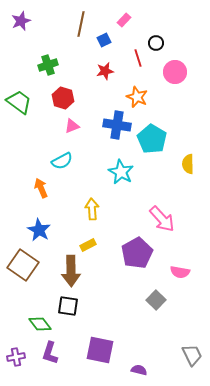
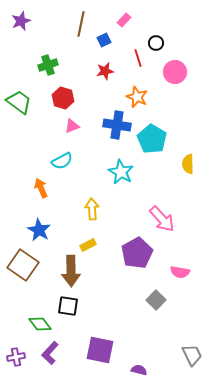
purple L-shape: rotated 25 degrees clockwise
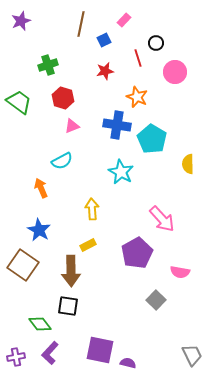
purple semicircle: moved 11 px left, 7 px up
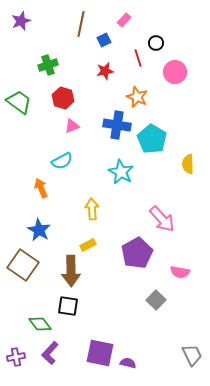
purple square: moved 3 px down
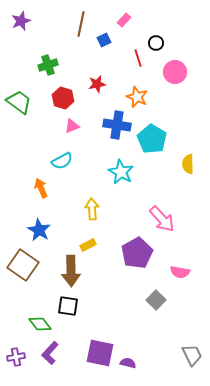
red star: moved 8 px left, 13 px down
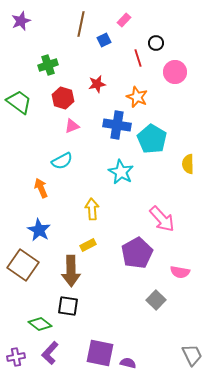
green diamond: rotated 15 degrees counterclockwise
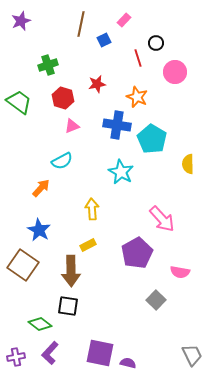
orange arrow: rotated 66 degrees clockwise
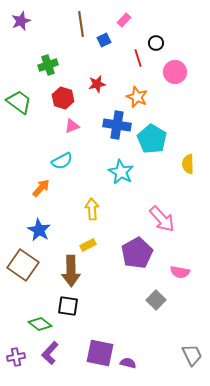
brown line: rotated 20 degrees counterclockwise
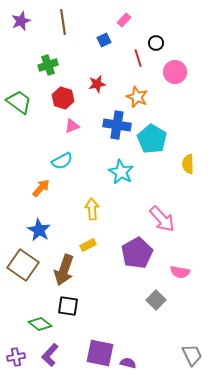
brown line: moved 18 px left, 2 px up
brown arrow: moved 7 px left, 1 px up; rotated 20 degrees clockwise
purple L-shape: moved 2 px down
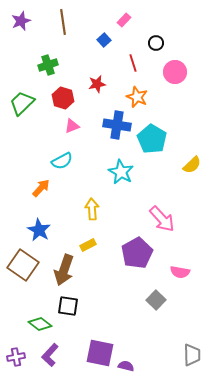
blue square: rotated 16 degrees counterclockwise
red line: moved 5 px left, 5 px down
green trapezoid: moved 3 px right, 1 px down; rotated 80 degrees counterclockwise
yellow semicircle: moved 4 px right, 1 px down; rotated 132 degrees counterclockwise
gray trapezoid: rotated 25 degrees clockwise
purple semicircle: moved 2 px left, 3 px down
